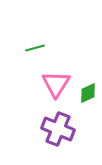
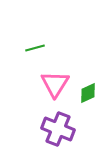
pink triangle: moved 1 px left
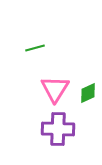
pink triangle: moved 5 px down
purple cross: rotated 20 degrees counterclockwise
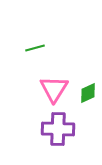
pink triangle: moved 1 px left
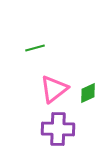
pink triangle: rotated 20 degrees clockwise
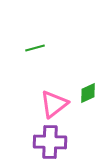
pink triangle: moved 15 px down
purple cross: moved 8 px left, 13 px down
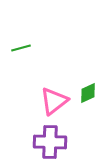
green line: moved 14 px left
pink triangle: moved 3 px up
